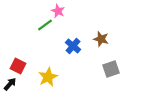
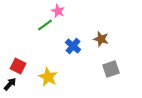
yellow star: rotated 18 degrees counterclockwise
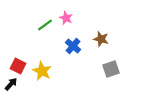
pink star: moved 8 px right, 7 px down
yellow star: moved 6 px left, 6 px up
black arrow: moved 1 px right
